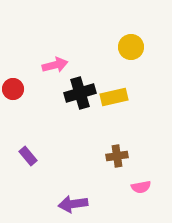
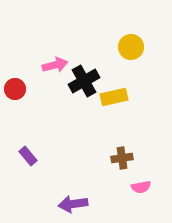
red circle: moved 2 px right
black cross: moved 4 px right, 12 px up; rotated 12 degrees counterclockwise
brown cross: moved 5 px right, 2 px down
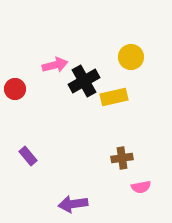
yellow circle: moved 10 px down
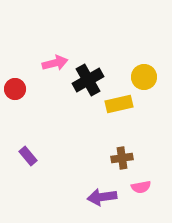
yellow circle: moved 13 px right, 20 px down
pink arrow: moved 2 px up
black cross: moved 4 px right, 1 px up
yellow rectangle: moved 5 px right, 7 px down
purple arrow: moved 29 px right, 7 px up
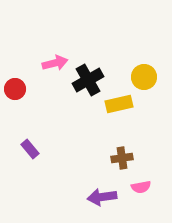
purple rectangle: moved 2 px right, 7 px up
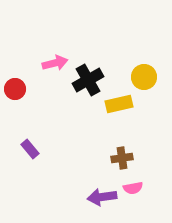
pink semicircle: moved 8 px left, 1 px down
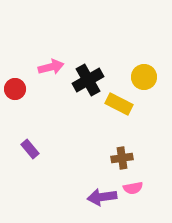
pink arrow: moved 4 px left, 4 px down
yellow rectangle: rotated 40 degrees clockwise
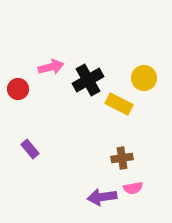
yellow circle: moved 1 px down
red circle: moved 3 px right
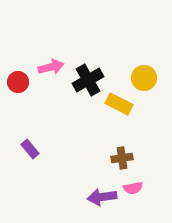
red circle: moved 7 px up
